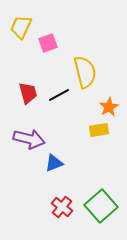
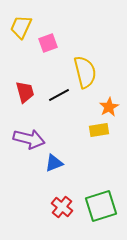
red trapezoid: moved 3 px left, 1 px up
green square: rotated 24 degrees clockwise
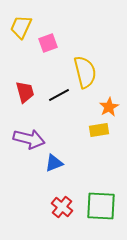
green square: rotated 20 degrees clockwise
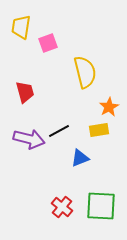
yellow trapezoid: rotated 15 degrees counterclockwise
black line: moved 36 px down
blue triangle: moved 26 px right, 5 px up
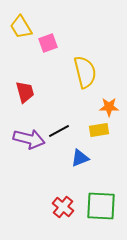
yellow trapezoid: rotated 40 degrees counterclockwise
orange star: rotated 30 degrees clockwise
red cross: moved 1 px right
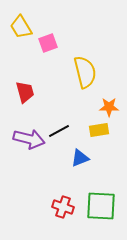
red cross: rotated 20 degrees counterclockwise
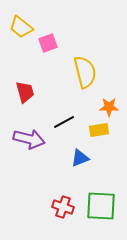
yellow trapezoid: rotated 20 degrees counterclockwise
black line: moved 5 px right, 9 px up
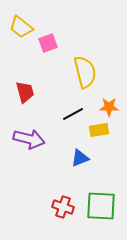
black line: moved 9 px right, 8 px up
